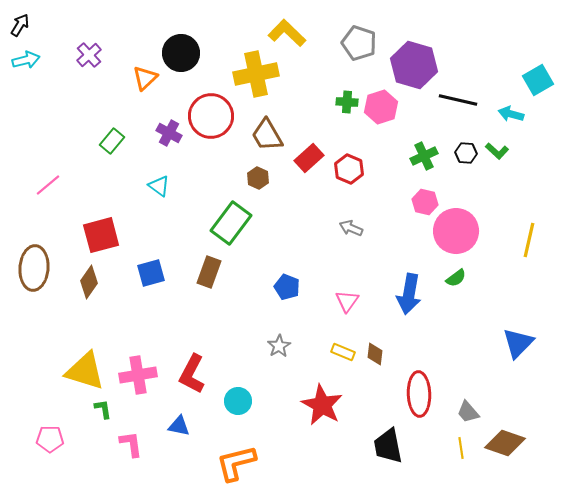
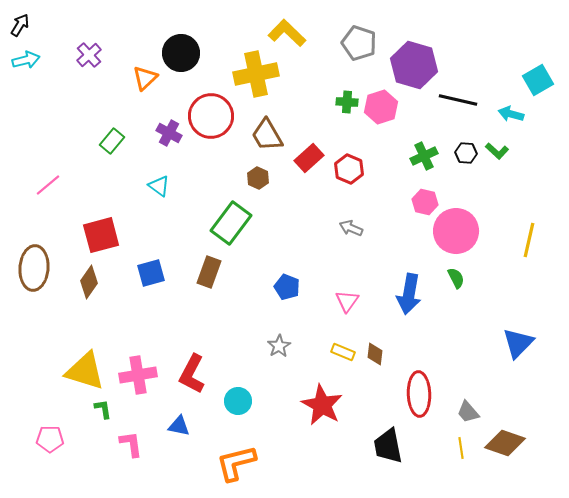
green semicircle at (456, 278): rotated 80 degrees counterclockwise
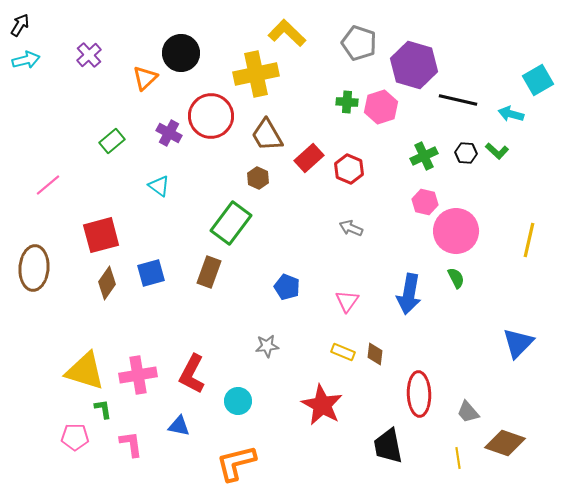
green rectangle at (112, 141): rotated 10 degrees clockwise
brown diamond at (89, 282): moved 18 px right, 1 px down
gray star at (279, 346): moved 12 px left; rotated 25 degrees clockwise
pink pentagon at (50, 439): moved 25 px right, 2 px up
yellow line at (461, 448): moved 3 px left, 10 px down
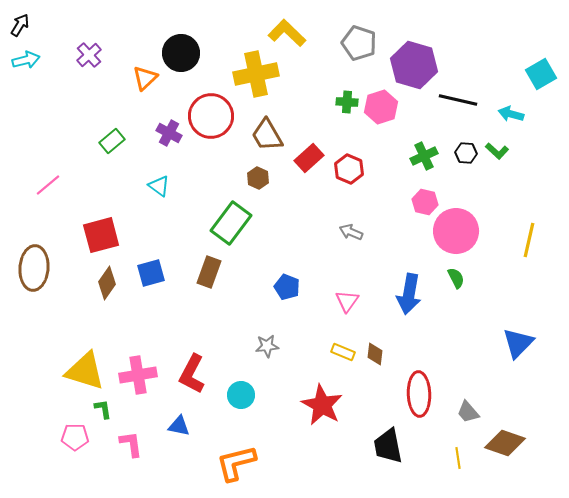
cyan square at (538, 80): moved 3 px right, 6 px up
gray arrow at (351, 228): moved 4 px down
cyan circle at (238, 401): moved 3 px right, 6 px up
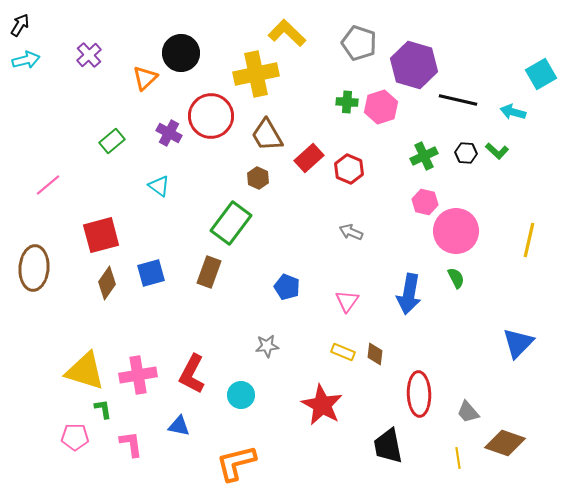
cyan arrow at (511, 114): moved 2 px right, 2 px up
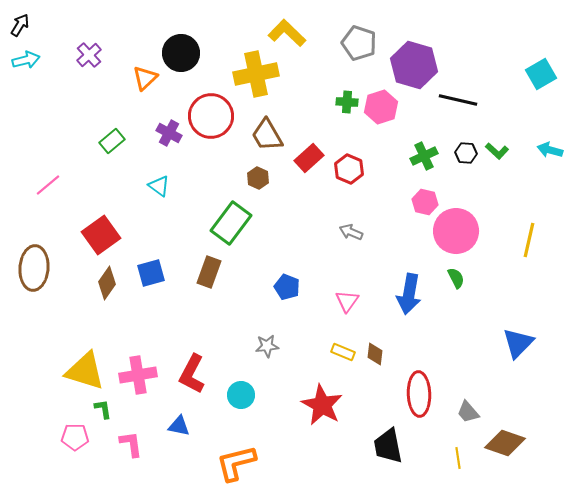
cyan arrow at (513, 112): moved 37 px right, 38 px down
red square at (101, 235): rotated 21 degrees counterclockwise
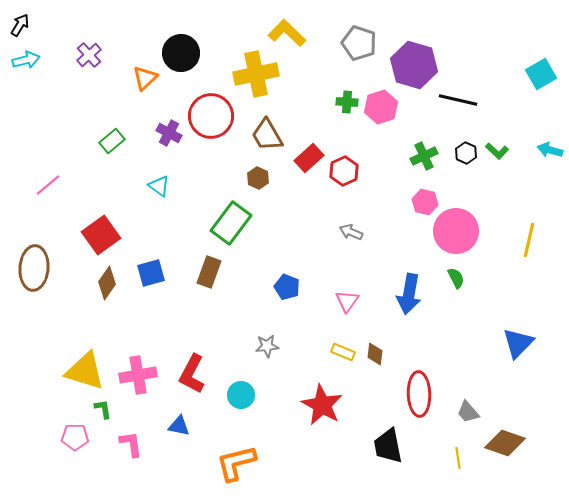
black hexagon at (466, 153): rotated 20 degrees clockwise
red hexagon at (349, 169): moved 5 px left, 2 px down; rotated 12 degrees clockwise
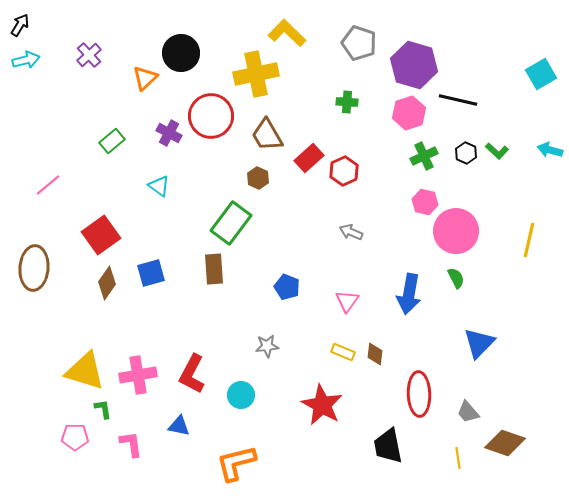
pink hexagon at (381, 107): moved 28 px right, 6 px down
brown rectangle at (209, 272): moved 5 px right, 3 px up; rotated 24 degrees counterclockwise
blue triangle at (518, 343): moved 39 px left
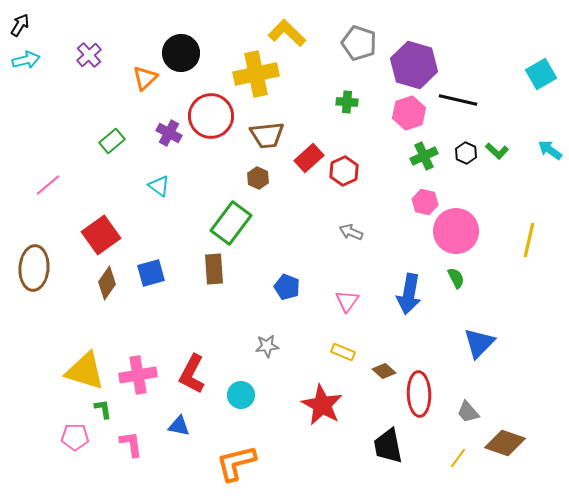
brown trapezoid at (267, 135): rotated 66 degrees counterclockwise
cyan arrow at (550, 150): rotated 20 degrees clockwise
brown diamond at (375, 354): moved 9 px right, 17 px down; rotated 55 degrees counterclockwise
yellow line at (458, 458): rotated 45 degrees clockwise
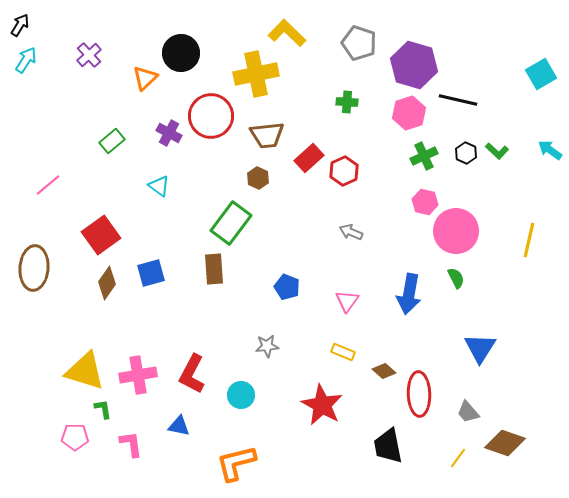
cyan arrow at (26, 60): rotated 44 degrees counterclockwise
blue triangle at (479, 343): moved 1 px right, 5 px down; rotated 12 degrees counterclockwise
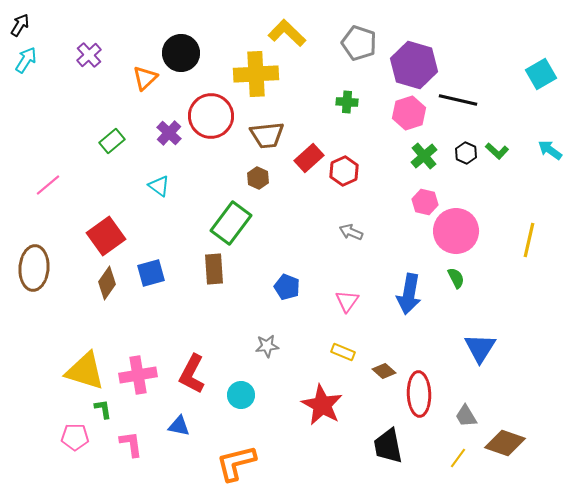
yellow cross at (256, 74): rotated 9 degrees clockwise
purple cross at (169, 133): rotated 15 degrees clockwise
green cross at (424, 156): rotated 16 degrees counterclockwise
red square at (101, 235): moved 5 px right, 1 px down
gray trapezoid at (468, 412): moved 2 px left, 4 px down; rotated 10 degrees clockwise
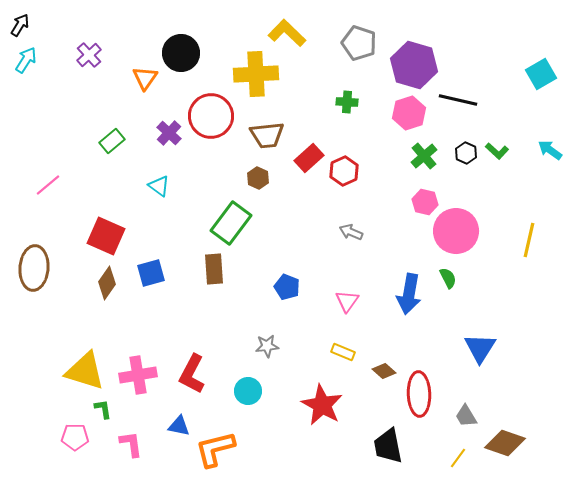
orange triangle at (145, 78): rotated 12 degrees counterclockwise
red square at (106, 236): rotated 30 degrees counterclockwise
green semicircle at (456, 278): moved 8 px left
cyan circle at (241, 395): moved 7 px right, 4 px up
orange L-shape at (236, 463): moved 21 px left, 14 px up
